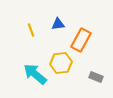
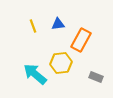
yellow line: moved 2 px right, 4 px up
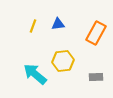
yellow line: rotated 40 degrees clockwise
orange rectangle: moved 15 px right, 7 px up
yellow hexagon: moved 2 px right, 2 px up
gray rectangle: rotated 24 degrees counterclockwise
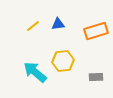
yellow line: rotated 32 degrees clockwise
orange rectangle: moved 2 px up; rotated 45 degrees clockwise
cyan arrow: moved 2 px up
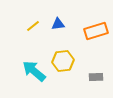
cyan arrow: moved 1 px left, 1 px up
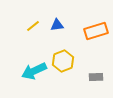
blue triangle: moved 1 px left, 1 px down
yellow hexagon: rotated 15 degrees counterclockwise
cyan arrow: rotated 65 degrees counterclockwise
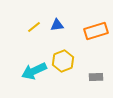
yellow line: moved 1 px right, 1 px down
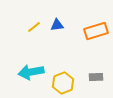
yellow hexagon: moved 22 px down
cyan arrow: moved 3 px left, 1 px down; rotated 15 degrees clockwise
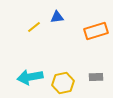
blue triangle: moved 8 px up
cyan arrow: moved 1 px left, 5 px down
yellow hexagon: rotated 10 degrees clockwise
